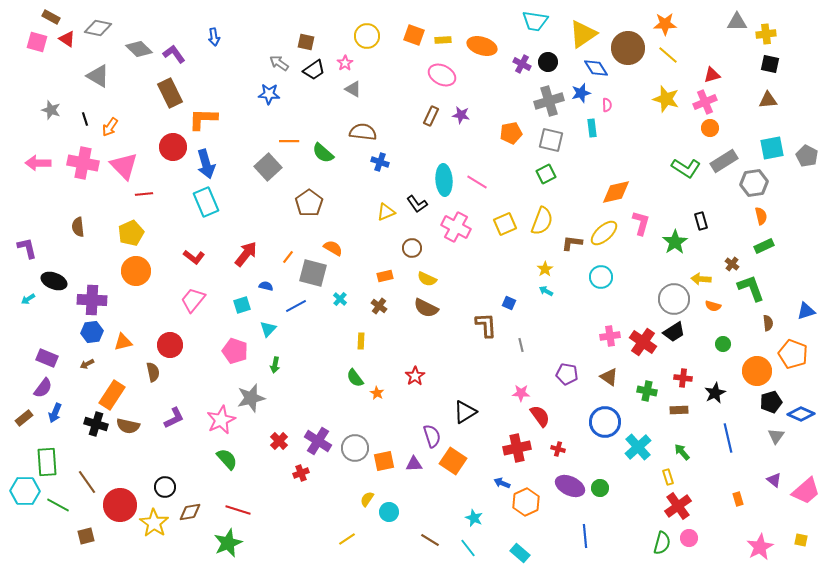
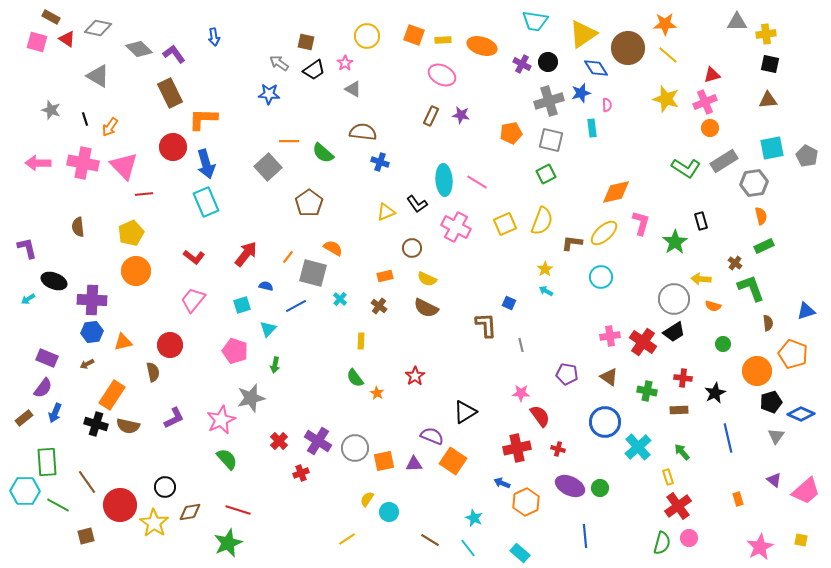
brown cross at (732, 264): moved 3 px right, 1 px up
purple semicircle at (432, 436): rotated 50 degrees counterclockwise
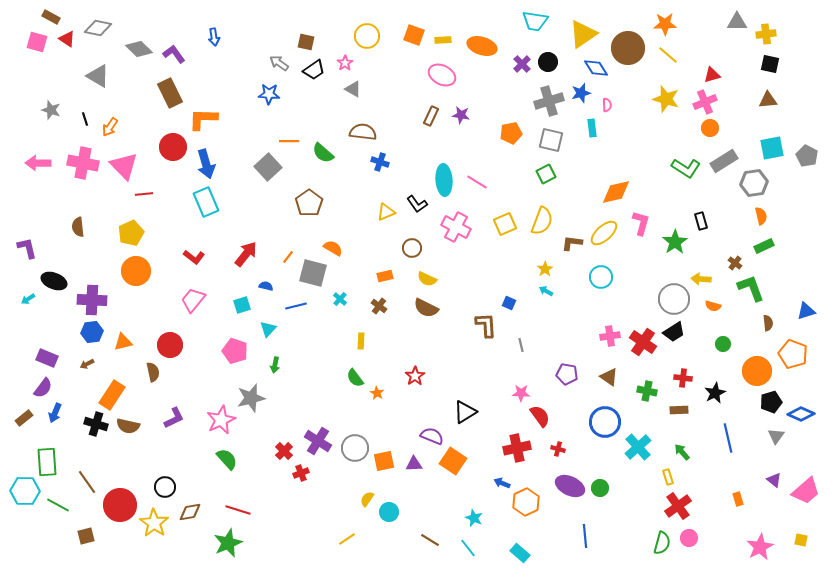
purple cross at (522, 64): rotated 18 degrees clockwise
blue line at (296, 306): rotated 15 degrees clockwise
red cross at (279, 441): moved 5 px right, 10 px down
